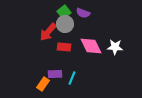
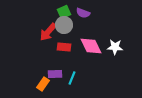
green square: rotated 16 degrees clockwise
gray circle: moved 1 px left, 1 px down
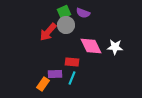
gray circle: moved 2 px right
red rectangle: moved 8 px right, 15 px down
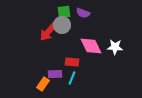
green square: rotated 16 degrees clockwise
gray circle: moved 4 px left
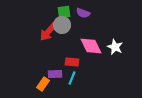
white star: rotated 21 degrees clockwise
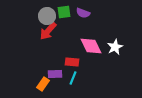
gray circle: moved 15 px left, 9 px up
red arrow: moved 1 px up
white star: rotated 21 degrees clockwise
cyan line: moved 1 px right
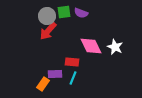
purple semicircle: moved 2 px left
white star: rotated 21 degrees counterclockwise
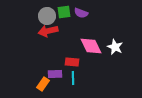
red arrow: rotated 36 degrees clockwise
cyan line: rotated 24 degrees counterclockwise
